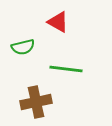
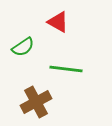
green semicircle: rotated 20 degrees counterclockwise
brown cross: rotated 16 degrees counterclockwise
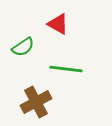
red triangle: moved 2 px down
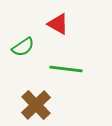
brown cross: moved 3 px down; rotated 16 degrees counterclockwise
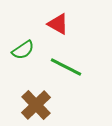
green semicircle: moved 3 px down
green line: moved 2 px up; rotated 20 degrees clockwise
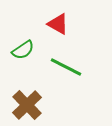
brown cross: moved 9 px left
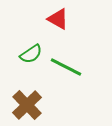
red triangle: moved 5 px up
green semicircle: moved 8 px right, 4 px down
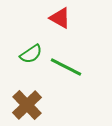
red triangle: moved 2 px right, 1 px up
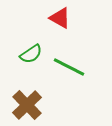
green line: moved 3 px right
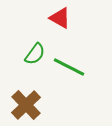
green semicircle: moved 4 px right; rotated 20 degrees counterclockwise
brown cross: moved 1 px left
